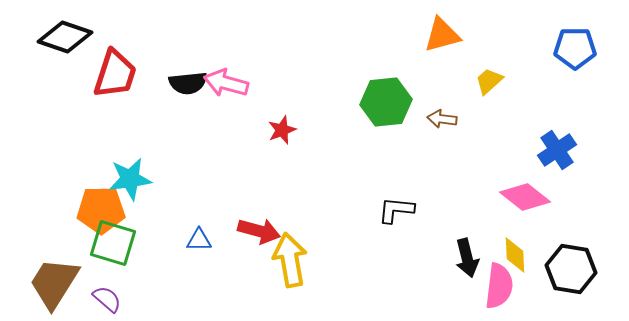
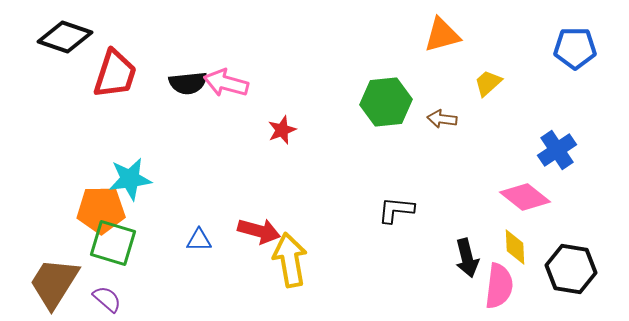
yellow trapezoid: moved 1 px left, 2 px down
yellow diamond: moved 8 px up
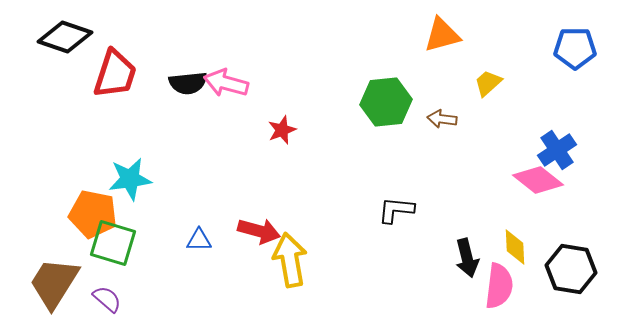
pink diamond: moved 13 px right, 17 px up
orange pentagon: moved 8 px left, 4 px down; rotated 12 degrees clockwise
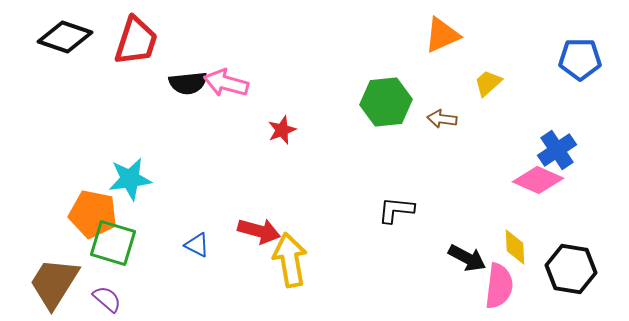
orange triangle: rotated 9 degrees counterclockwise
blue pentagon: moved 5 px right, 11 px down
red trapezoid: moved 21 px right, 33 px up
pink diamond: rotated 15 degrees counterclockwise
blue triangle: moved 2 px left, 5 px down; rotated 28 degrees clockwise
black arrow: rotated 48 degrees counterclockwise
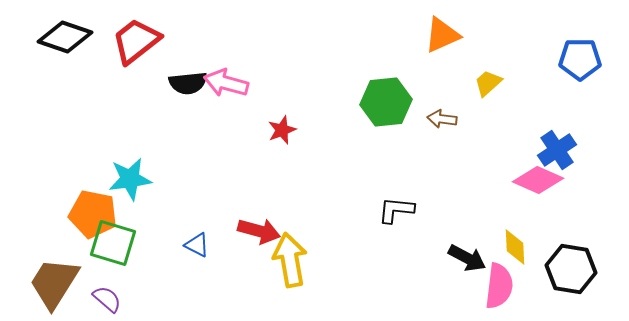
red trapezoid: rotated 146 degrees counterclockwise
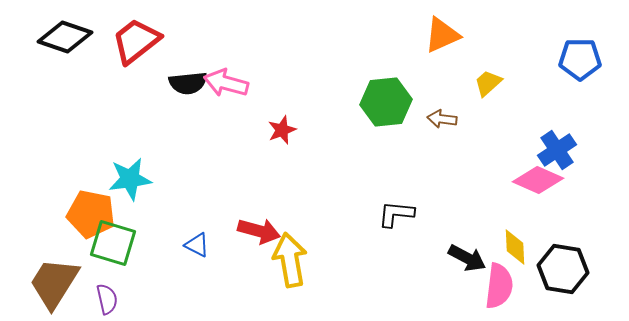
black L-shape: moved 4 px down
orange pentagon: moved 2 px left
black hexagon: moved 8 px left
purple semicircle: rotated 36 degrees clockwise
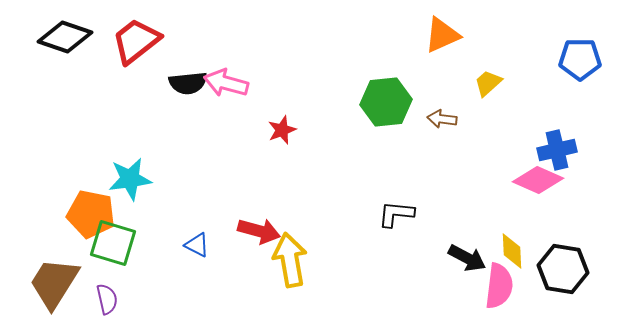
blue cross: rotated 21 degrees clockwise
yellow diamond: moved 3 px left, 4 px down
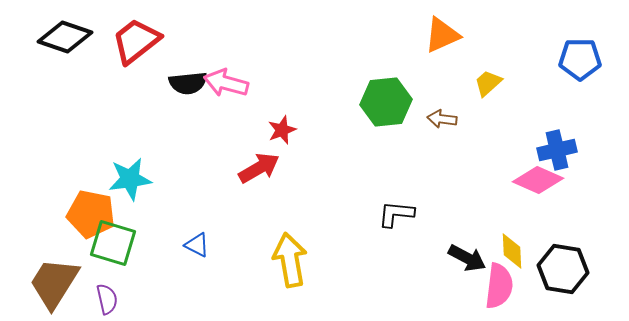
red arrow: moved 63 px up; rotated 45 degrees counterclockwise
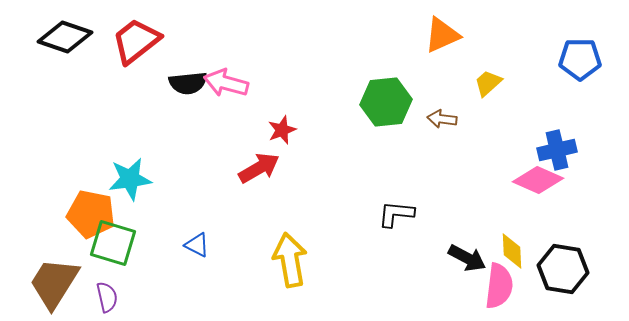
purple semicircle: moved 2 px up
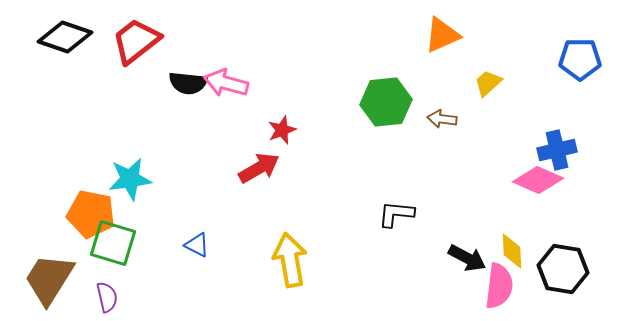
black semicircle: rotated 12 degrees clockwise
brown trapezoid: moved 5 px left, 4 px up
